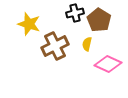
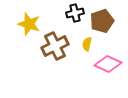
brown pentagon: moved 3 px right, 1 px down; rotated 20 degrees clockwise
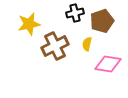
yellow star: rotated 30 degrees counterclockwise
pink diamond: rotated 16 degrees counterclockwise
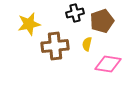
brown cross: rotated 20 degrees clockwise
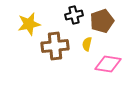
black cross: moved 1 px left, 2 px down
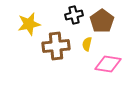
brown pentagon: rotated 15 degrees counterclockwise
brown cross: moved 1 px right
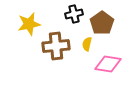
black cross: moved 1 px up
brown pentagon: moved 2 px down
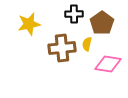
black cross: rotated 12 degrees clockwise
brown cross: moved 6 px right, 2 px down
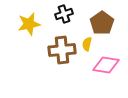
black cross: moved 10 px left; rotated 18 degrees counterclockwise
brown cross: moved 2 px down
pink diamond: moved 2 px left, 1 px down
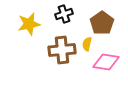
pink diamond: moved 3 px up
